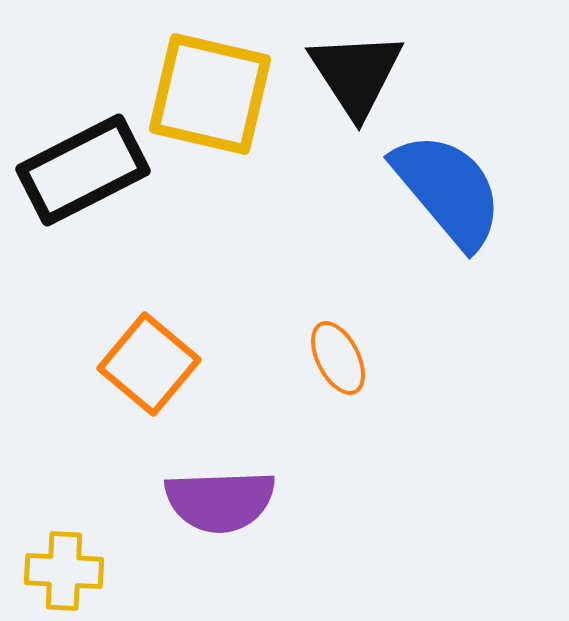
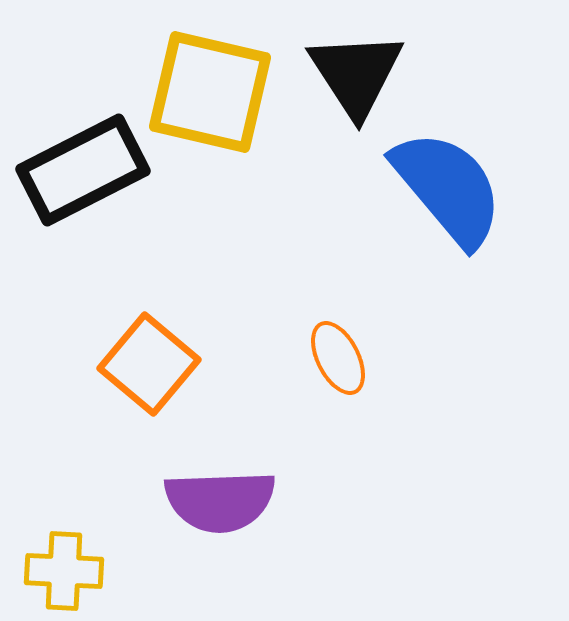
yellow square: moved 2 px up
blue semicircle: moved 2 px up
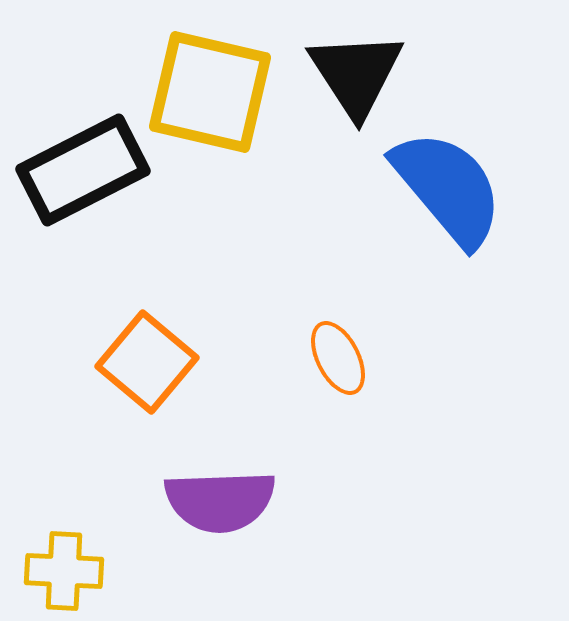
orange square: moved 2 px left, 2 px up
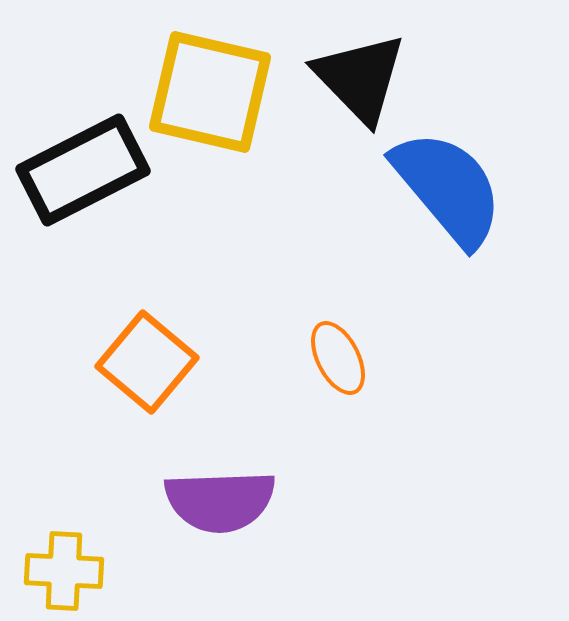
black triangle: moved 4 px right, 4 px down; rotated 11 degrees counterclockwise
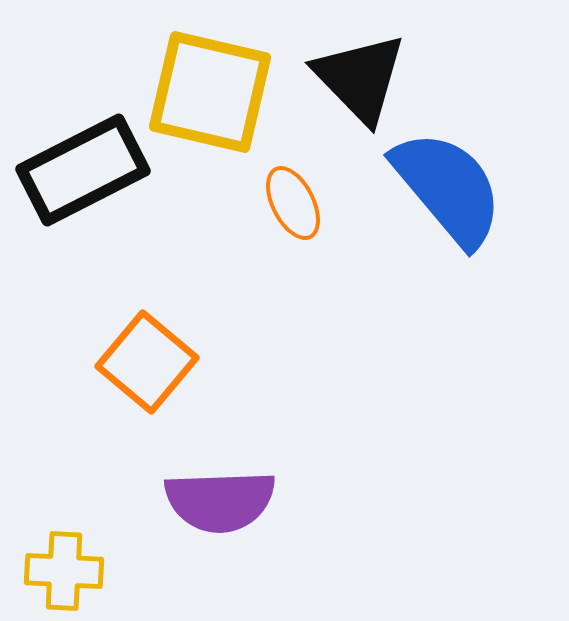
orange ellipse: moved 45 px left, 155 px up
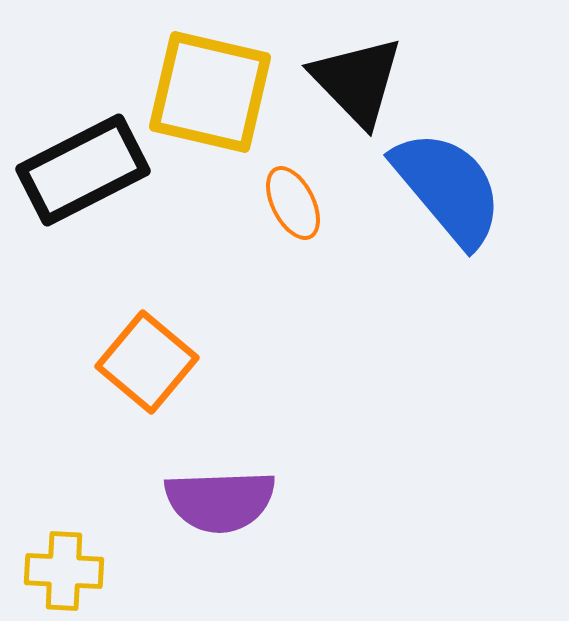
black triangle: moved 3 px left, 3 px down
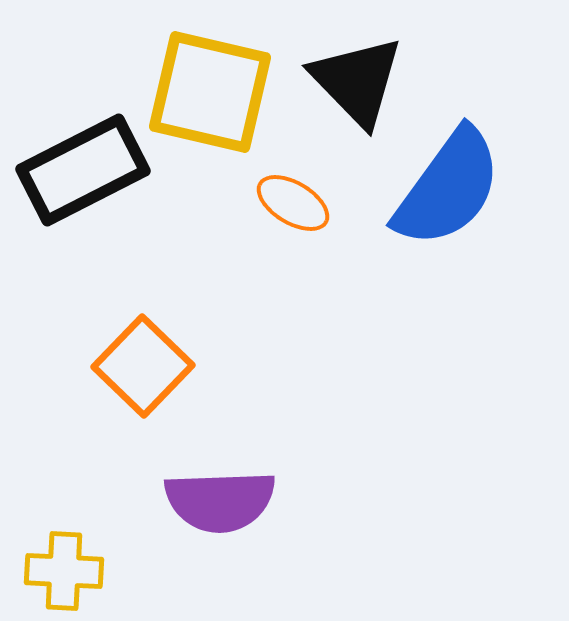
blue semicircle: rotated 76 degrees clockwise
orange ellipse: rotated 32 degrees counterclockwise
orange square: moved 4 px left, 4 px down; rotated 4 degrees clockwise
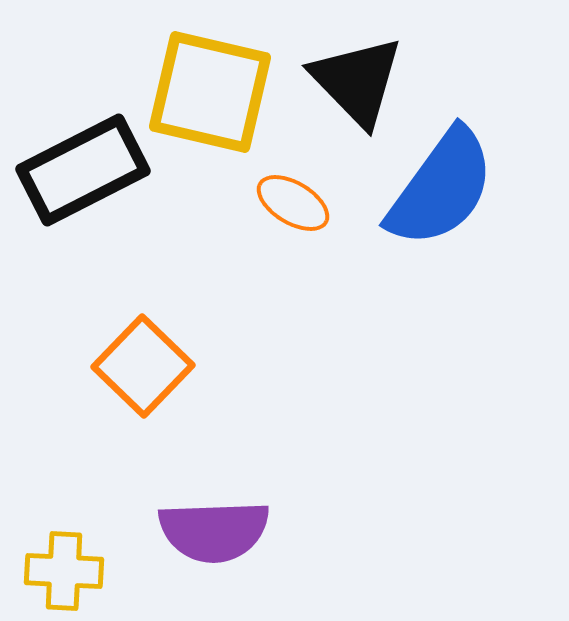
blue semicircle: moved 7 px left
purple semicircle: moved 6 px left, 30 px down
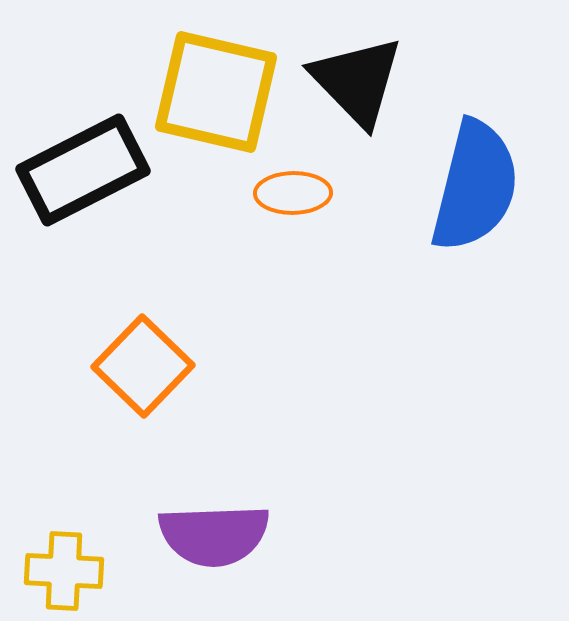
yellow square: moved 6 px right
blue semicircle: moved 34 px right, 2 px up; rotated 22 degrees counterclockwise
orange ellipse: moved 10 px up; rotated 32 degrees counterclockwise
purple semicircle: moved 4 px down
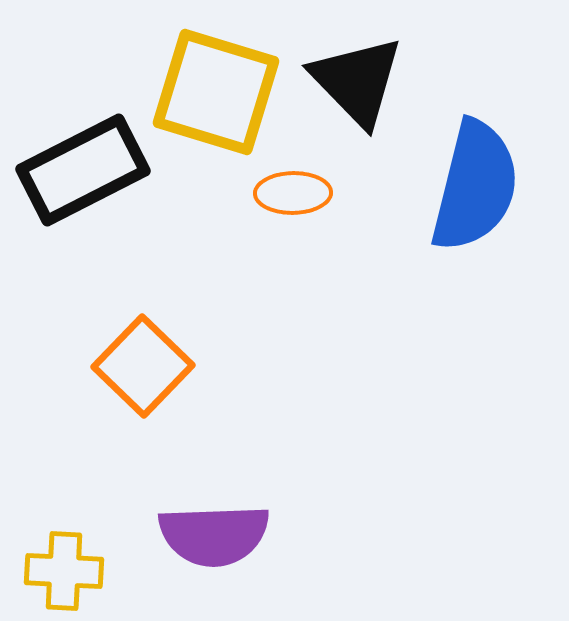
yellow square: rotated 4 degrees clockwise
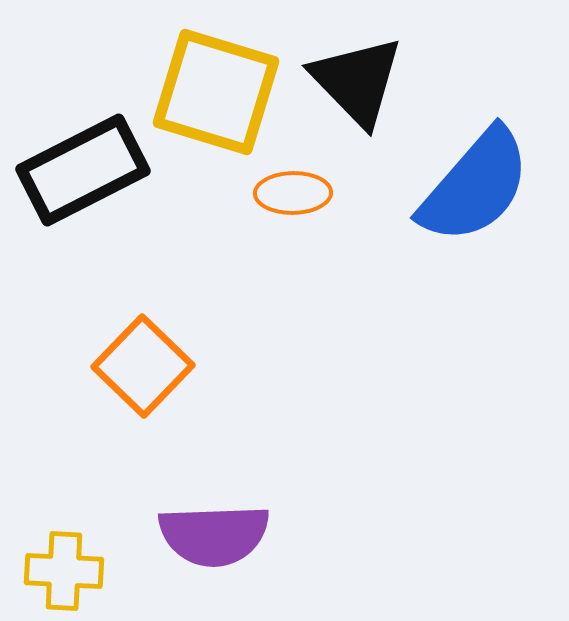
blue semicircle: rotated 27 degrees clockwise
